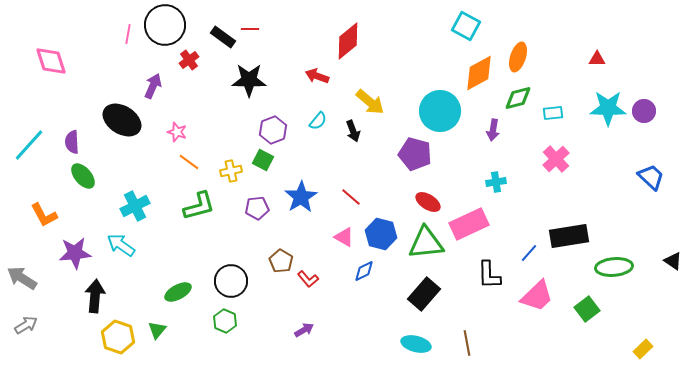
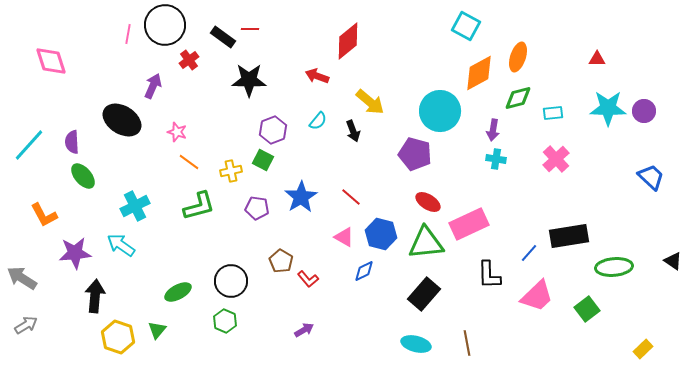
cyan cross at (496, 182): moved 23 px up; rotated 18 degrees clockwise
purple pentagon at (257, 208): rotated 15 degrees clockwise
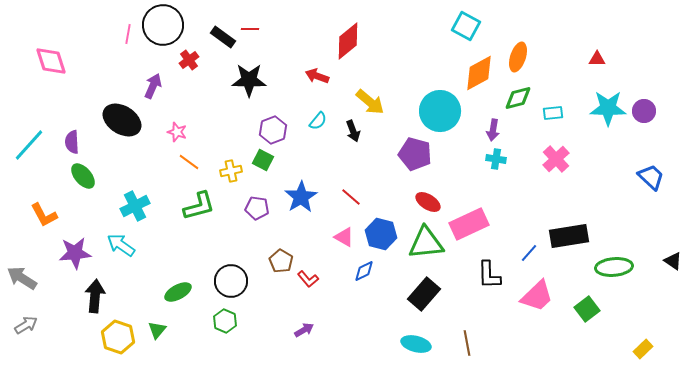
black circle at (165, 25): moved 2 px left
